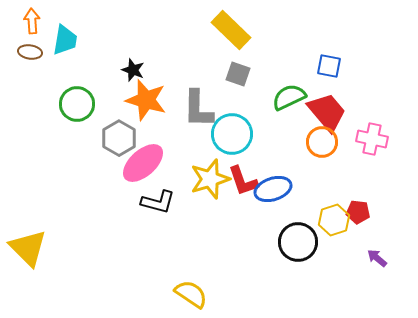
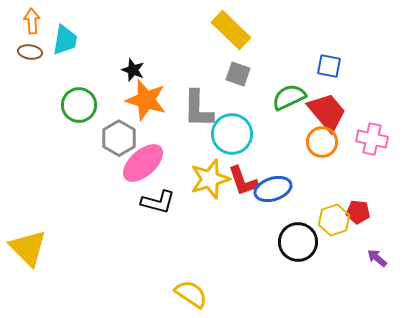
green circle: moved 2 px right, 1 px down
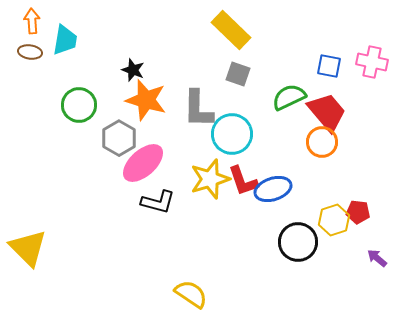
pink cross: moved 77 px up
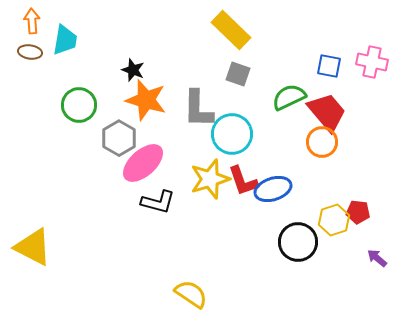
yellow triangle: moved 5 px right, 1 px up; rotated 18 degrees counterclockwise
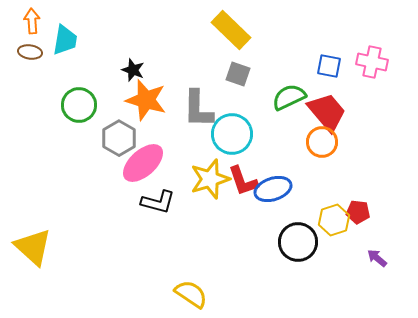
yellow triangle: rotated 15 degrees clockwise
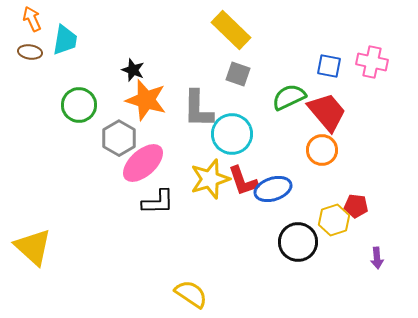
orange arrow: moved 2 px up; rotated 20 degrees counterclockwise
orange circle: moved 8 px down
black L-shape: rotated 16 degrees counterclockwise
red pentagon: moved 2 px left, 6 px up
purple arrow: rotated 135 degrees counterclockwise
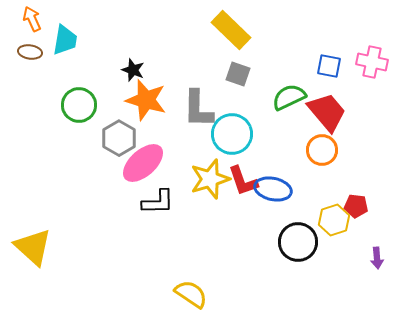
blue ellipse: rotated 30 degrees clockwise
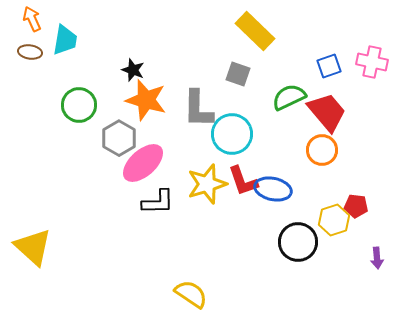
yellow rectangle: moved 24 px right, 1 px down
blue square: rotated 30 degrees counterclockwise
yellow star: moved 3 px left, 5 px down
